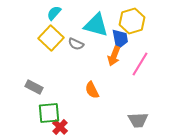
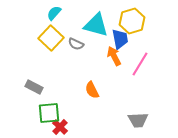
orange arrow: rotated 132 degrees clockwise
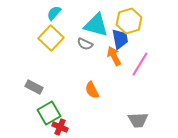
yellow hexagon: moved 3 px left
gray semicircle: moved 9 px right
green square: rotated 25 degrees counterclockwise
red cross: rotated 21 degrees counterclockwise
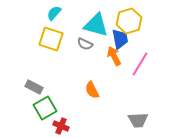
yellow square: moved 1 px down; rotated 25 degrees counterclockwise
green square: moved 4 px left, 5 px up
red cross: moved 1 px right, 1 px up
